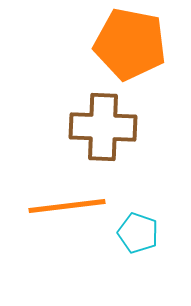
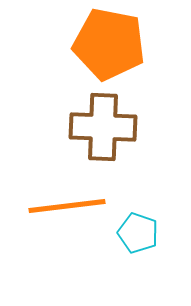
orange pentagon: moved 21 px left
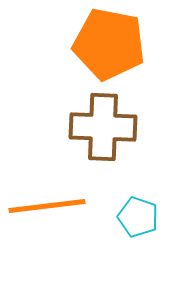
orange line: moved 20 px left
cyan pentagon: moved 16 px up
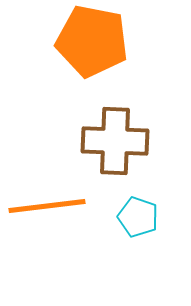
orange pentagon: moved 17 px left, 3 px up
brown cross: moved 12 px right, 14 px down
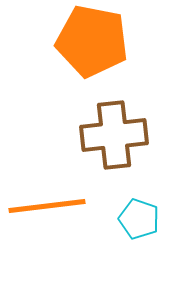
brown cross: moved 1 px left, 6 px up; rotated 8 degrees counterclockwise
cyan pentagon: moved 1 px right, 2 px down
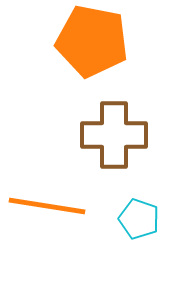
brown cross: rotated 6 degrees clockwise
orange line: rotated 16 degrees clockwise
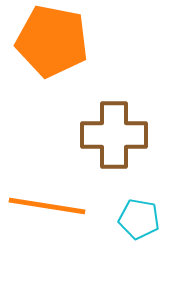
orange pentagon: moved 40 px left
cyan pentagon: rotated 9 degrees counterclockwise
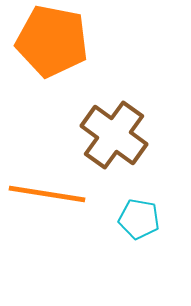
brown cross: rotated 36 degrees clockwise
orange line: moved 12 px up
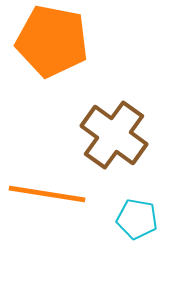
cyan pentagon: moved 2 px left
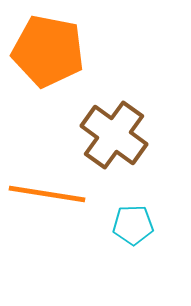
orange pentagon: moved 4 px left, 10 px down
cyan pentagon: moved 4 px left, 6 px down; rotated 12 degrees counterclockwise
